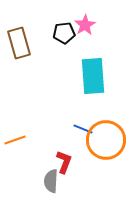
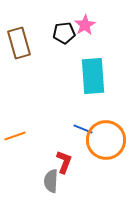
orange line: moved 4 px up
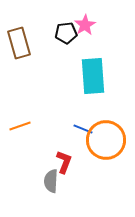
black pentagon: moved 2 px right
orange line: moved 5 px right, 10 px up
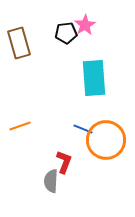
cyan rectangle: moved 1 px right, 2 px down
